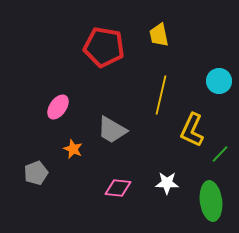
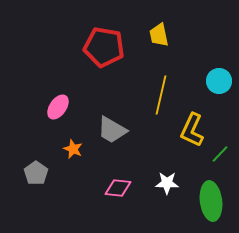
gray pentagon: rotated 15 degrees counterclockwise
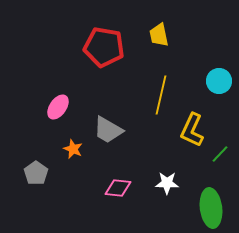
gray trapezoid: moved 4 px left
green ellipse: moved 7 px down
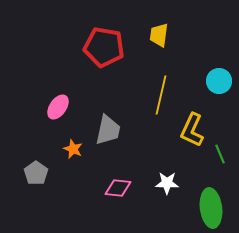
yellow trapezoid: rotated 20 degrees clockwise
gray trapezoid: rotated 108 degrees counterclockwise
green line: rotated 66 degrees counterclockwise
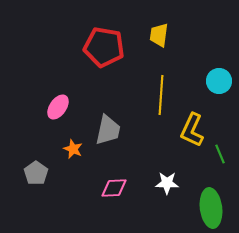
yellow line: rotated 9 degrees counterclockwise
pink diamond: moved 4 px left; rotated 8 degrees counterclockwise
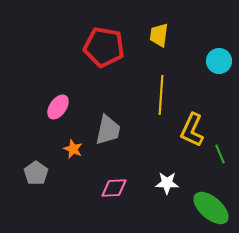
cyan circle: moved 20 px up
green ellipse: rotated 42 degrees counterclockwise
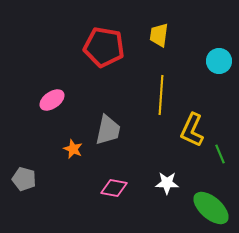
pink ellipse: moved 6 px left, 7 px up; rotated 20 degrees clockwise
gray pentagon: moved 12 px left, 6 px down; rotated 20 degrees counterclockwise
pink diamond: rotated 12 degrees clockwise
